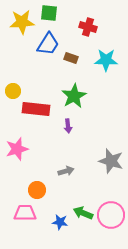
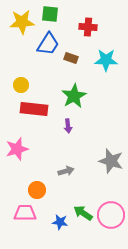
green square: moved 1 px right, 1 px down
red cross: rotated 12 degrees counterclockwise
yellow circle: moved 8 px right, 6 px up
red rectangle: moved 2 px left
green arrow: rotated 12 degrees clockwise
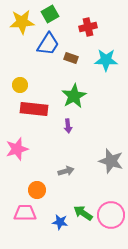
green square: rotated 36 degrees counterclockwise
red cross: rotated 18 degrees counterclockwise
yellow circle: moved 1 px left
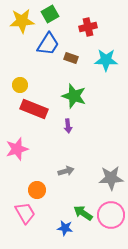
yellow star: moved 1 px up
green star: rotated 25 degrees counterclockwise
red rectangle: rotated 16 degrees clockwise
gray star: moved 17 px down; rotated 20 degrees counterclockwise
pink trapezoid: rotated 60 degrees clockwise
blue star: moved 5 px right, 6 px down
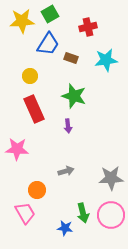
cyan star: rotated 10 degrees counterclockwise
yellow circle: moved 10 px right, 9 px up
red rectangle: rotated 44 degrees clockwise
pink star: rotated 20 degrees clockwise
green arrow: rotated 138 degrees counterclockwise
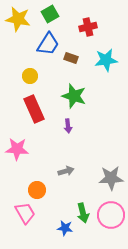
yellow star: moved 4 px left, 2 px up; rotated 15 degrees clockwise
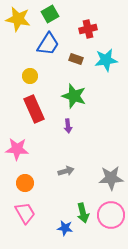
red cross: moved 2 px down
brown rectangle: moved 5 px right, 1 px down
orange circle: moved 12 px left, 7 px up
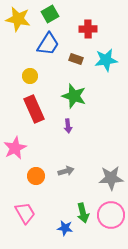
red cross: rotated 12 degrees clockwise
pink star: moved 2 px left, 1 px up; rotated 30 degrees counterclockwise
orange circle: moved 11 px right, 7 px up
